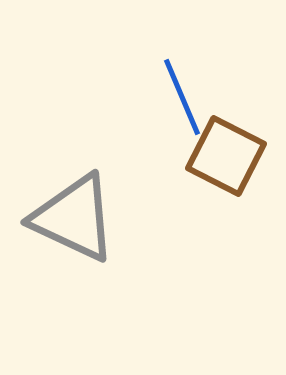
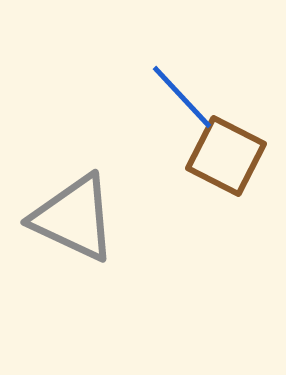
blue line: rotated 20 degrees counterclockwise
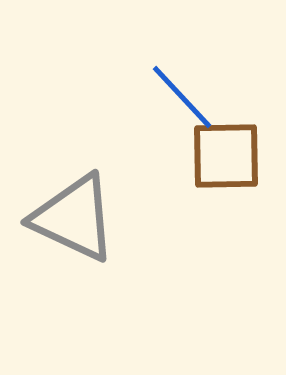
brown square: rotated 28 degrees counterclockwise
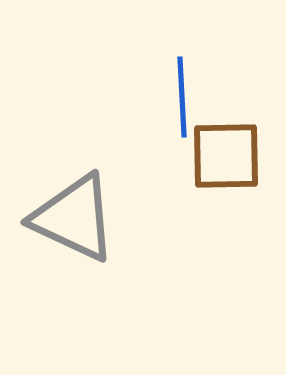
blue line: rotated 40 degrees clockwise
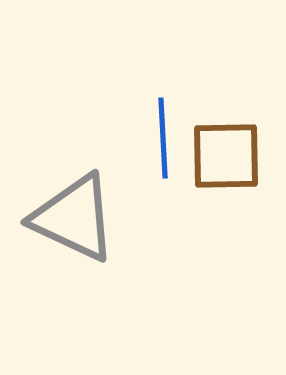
blue line: moved 19 px left, 41 px down
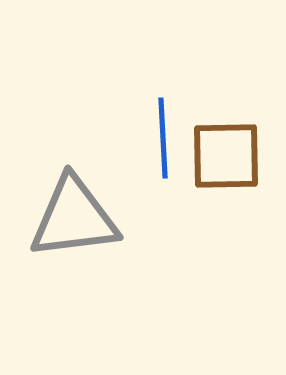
gray triangle: rotated 32 degrees counterclockwise
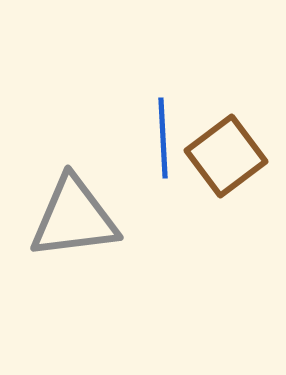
brown square: rotated 36 degrees counterclockwise
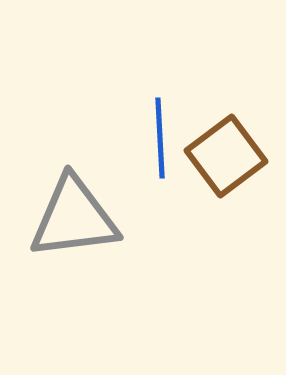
blue line: moved 3 px left
